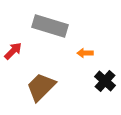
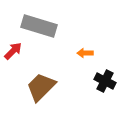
gray rectangle: moved 11 px left
black cross: rotated 15 degrees counterclockwise
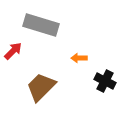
gray rectangle: moved 2 px right, 1 px up
orange arrow: moved 6 px left, 5 px down
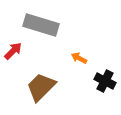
orange arrow: rotated 28 degrees clockwise
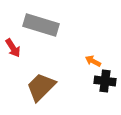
red arrow: moved 3 px up; rotated 102 degrees clockwise
orange arrow: moved 14 px right, 3 px down
black cross: rotated 20 degrees counterclockwise
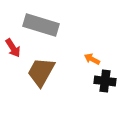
orange arrow: moved 1 px left, 2 px up
brown trapezoid: moved 15 px up; rotated 16 degrees counterclockwise
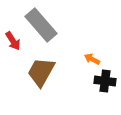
gray rectangle: rotated 32 degrees clockwise
red arrow: moved 7 px up
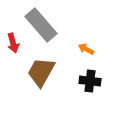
red arrow: moved 2 px down; rotated 18 degrees clockwise
orange arrow: moved 6 px left, 10 px up
black cross: moved 15 px left
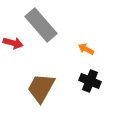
red arrow: rotated 60 degrees counterclockwise
brown trapezoid: moved 16 px down
black cross: rotated 15 degrees clockwise
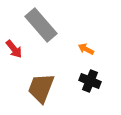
red arrow: moved 1 px right, 6 px down; rotated 36 degrees clockwise
brown trapezoid: rotated 8 degrees counterclockwise
